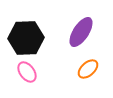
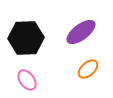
purple ellipse: rotated 20 degrees clockwise
pink ellipse: moved 8 px down
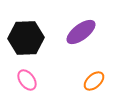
orange ellipse: moved 6 px right, 12 px down
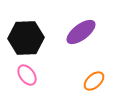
pink ellipse: moved 5 px up
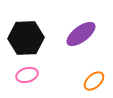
purple ellipse: moved 2 px down
pink ellipse: rotated 70 degrees counterclockwise
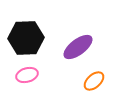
purple ellipse: moved 3 px left, 13 px down
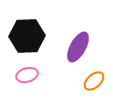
black hexagon: moved 1 px right, 2 px up
purple ellipse: rotated 24 degrees counterclockwise
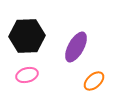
purple ellipse: moved 2 px left
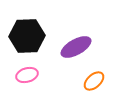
purple ellipse: rotated 32 degrees clockwise
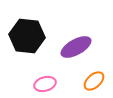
black hexagon: rotated 8 degrees clockwise
pink ellipse: moved 18 px right, 9 px down
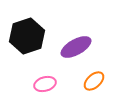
black hexagon: rotated 24 degrees counterclockwise
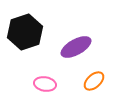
black hexagon: moved 2 px left, 4 px up
pink ellipse: rotated 25 degrees clockwise
